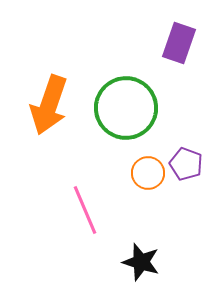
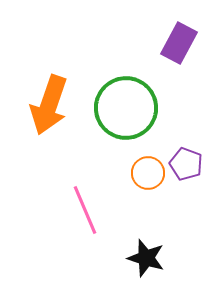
purple rectangle: rotated 9 degrees clockwise
black star: moved 5 px right, 4 px up
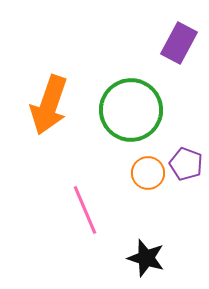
green circle: moved 5 px right, 2 px down
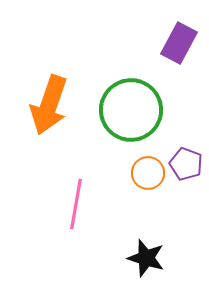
pink line: moved 9 px left, 6 px up; rotated 33 degrees clockwise
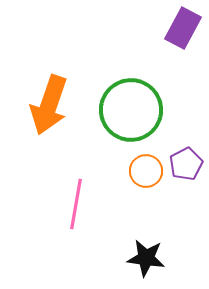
purple rectangle: moved 4 px right, 15 px up
purple pentagon: rotated 24 degrees clockwise
orange circle: moved 2 px left, 2 px up
black star: rotated 9 degrees counterclockwise
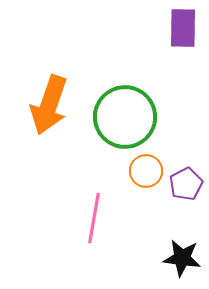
purple rectangle: rotated 27 degrees counterclockwise
green circle: moved 6 px left, 7 px down
purple pentagon: moved 20 px down
pink line: moved 18 px right, 14 px down
black star: moved 36 px right
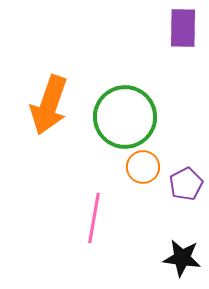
orange circle: moved 3 px left, 4 px up
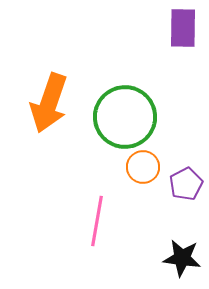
orange arrow: moved 2 px up
pink line: moved 3 px right, 3 px down
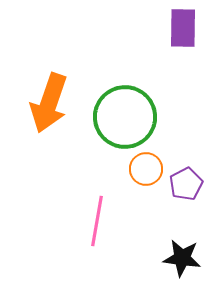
orange circle: moved 3 px right, 2 px down
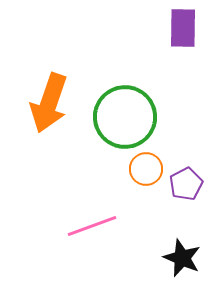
pink line: moved 5 px left, 5 px down; rotated 60 degrees clockwise
black star: rotated 15 degrees clockwise
